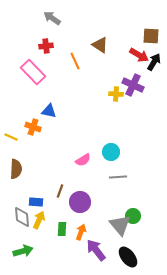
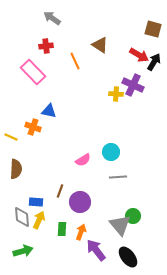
brown square: moved 2 px right, 7 px up; rotated 12 degrees clockwise
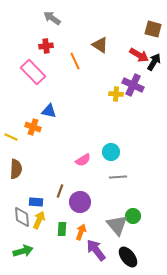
gray triangle: moved 3 px left
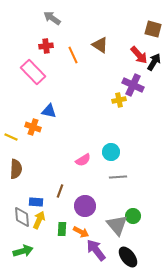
red arrow: rotated 18 degrees clockwise
orange line: moved 2 px left, 6 px up
yellow cross: moved 3 px right, 6 px down; rotated 16 degrees counterclockwise
purple circle: moved 5 px right, 4 px down
orange arrow: rotated 98 degrees clockwise
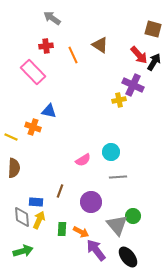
brown semicircle: moved 2 px left, 1 px up
purple circle: moved 6 px right, 4 px up
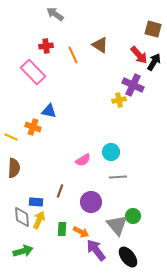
gray arrow: moved 3 px right, 4 px up
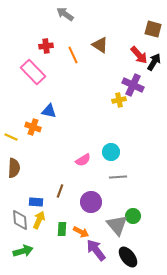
gray arrow: moved 10 px right
gray diamond: moved 2 px left, 3 px down
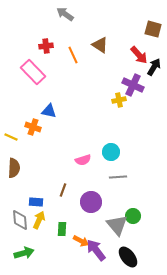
black arrow: moved 5 px down
pink semicircle: rotated 14 degrees clockwise
brown line: moved 3 px right, 1 px up
orange arrow: moved 9 px down
green arrow: moved 1 px right, 2 px down
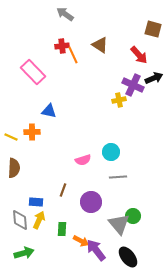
red cross: moved 16 px right
black arrow: moved 11 px down; rotated 36 degrees clockwise
orange cross: moved 1 px left, 5 px down; rotated 21 degrees counterclockwise
gray triangle: moved 2 px right, 1 px up
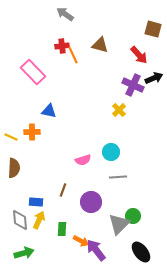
brown triangle: rotated 18 degrees counterclockwise
yellow cross: moved 10 px down; rotated 32 degrees counterclockwise
gray triangle: rotated 25 degrees clockwise
black ellipse: moved 13 px right, 5 px up
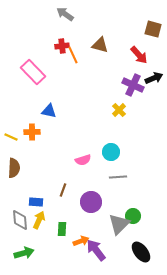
orange arrow: rotated 49 degrees counterclockwise
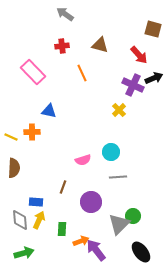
orange line: moved 9 px right, 18 px down
brown line: moved 3 px up
